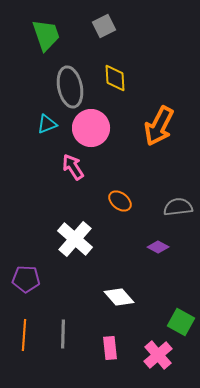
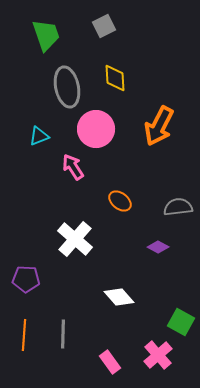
gray ellipse: moved 3 px left
cyan triangle: moved 8 px left, 12 px down
pink circle: moved 5 px right, 1 px down
pink rectangle: moved 14 px down; rotated 30 degrees counterclockwise
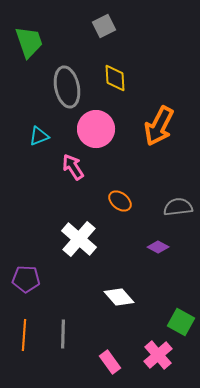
green trapezoid: moved 17 px left, 7 px down
white cross: moved 4 px right
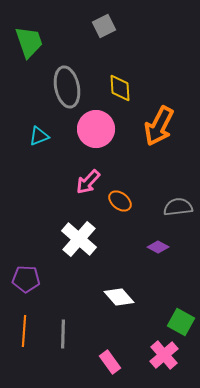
yellow diamond: moved 5 px right, 10 px down
pink arrow: moved 15 px right, 15 px down; rotated 104 degrees counterclockwise
orange line: moved 4 px up
pink cross: moved 6 px right
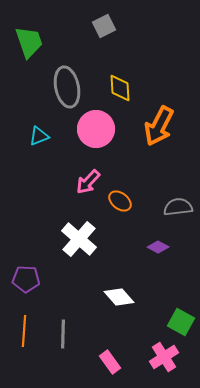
pink cross: moved 2 px down; rotated 8 degrees clockwise
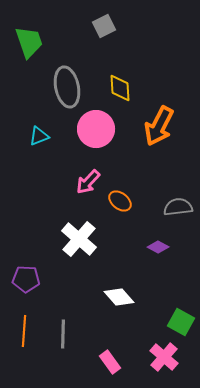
pink cross: rotated 16 degrees counterclockwise
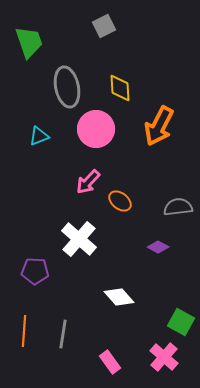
purple pentagon: moved 9 px right, 8 px up
gray line: rotated 8 degrees clockwise
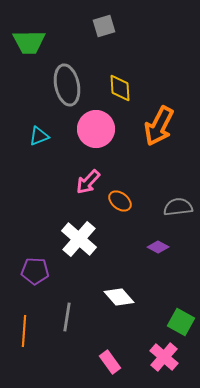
gray square: rotated 10 degrees clockwise
green trapezoid: rotated 108 degrees clockwise
gray ellipse: moved 2 px up
gray line: moved 4 px right, 17 px up
